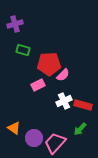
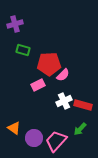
pink trapezoid: moved 1 px right, 2 px up
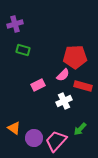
red pentagon: moved 26 px right, 7 px up
red rectangle: moved 19 px up
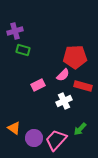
purple cross: moved 7 px down
pink trapezoid: moved 1 px up
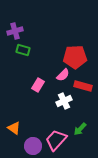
pink rectangle: rotated 32 degrees counterclockwise
purple circle: moved 1 px left, 8 px down
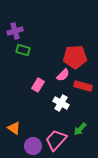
white cross: moved 3 px left, 2 px down; rotated 35 degrees counterclockwise
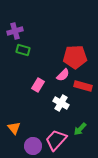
orange triangle: rotated 16 degrees clockwise
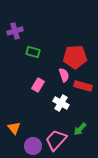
green rectangle: moved 10 px right, 2 px down
pink semicircle: moved 1 px right; rotated 64 degrees counterclockwise
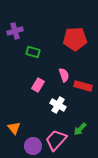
red pentagon: moved 18 px up
white cross: moved 3 px left, 2 px down
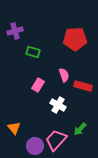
purple circle: moved 2 px right
